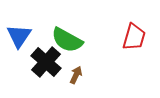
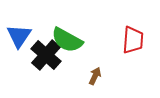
red trapezoid: moved 1 px left, 3 px down; rotated 12 degrees counterclockwise
black cross: moved 7 px up
brown arrow: moved 19 px right, 1 px down
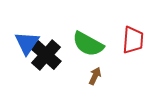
blue triangle: moved 8 px right, 7 px down
green semicircle: moved 21 px right, 4 px down
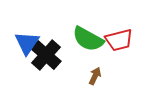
red trapezoid: moved 14 px left; rotated 72 degrees clockwise
green semicircle: moved 5 px up
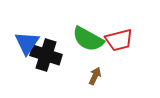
black cross: rotated 24 degrees counterclockwise
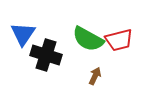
blue triangle: moved 4 px left, 9 px up
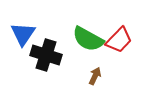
red trapezoid: rotated 32 degrees counterclockwise
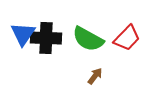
red trapezoid: moved 8 px right, 2 px up
black cross: moved 17 px up; rotated 16 degrees counterclockwise
brown arrow: rotated 12 degrees clockwise
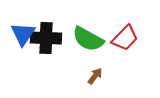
red trapezoid: moved 2 px left
